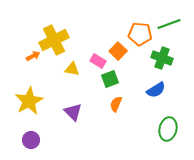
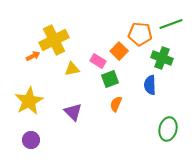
green line: moved 2 px right
orange square: moved 1 px right
yellow triangle: rotated 21 degrees counterclockwise
blue semicircle: moved 6 px left, 5 px up; rotated 120 degrees clockwise
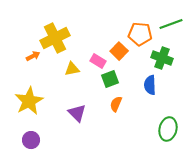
yellow cross: moved 1 px right, 2 px up
purple triangle: moved 4 px right, 1 px down
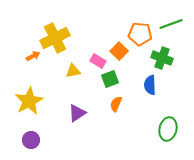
yellow triangle: moved 1 px right, 2 px down
purple triangle: rotated 42 degrees clockwise
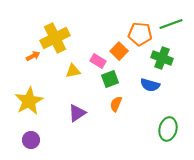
blue semicircle: rotated 72 degrees counterclockwise
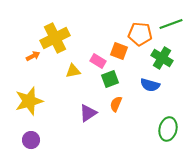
orange square: rotated 24 degrees counterclockwise
green cross: rotated 10 degrees clockwise
yellow star: rotated 12 degrees clockwise
purple triangle: moved 11 px right
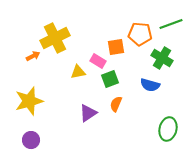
orange square: moved 3 px left, 4 px up; rotated 30 degrees counterclockwise
yellow triangle: moved 5 px right, 1 px down
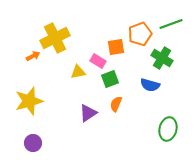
orange pentagon: rotated 25 degrees counterclockwise
purple circle: moved 2 px right, 3 px down
